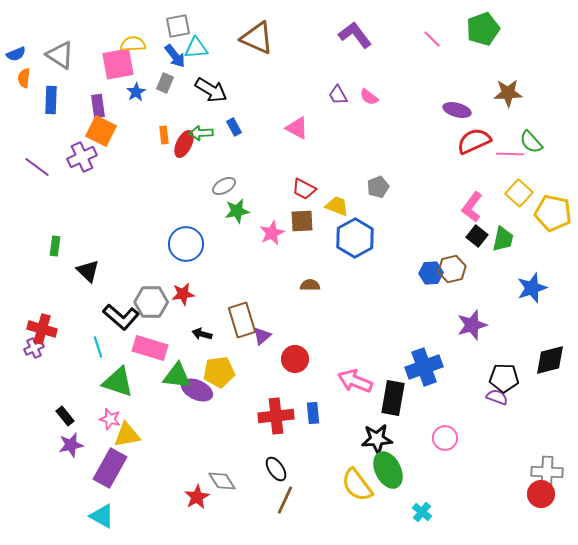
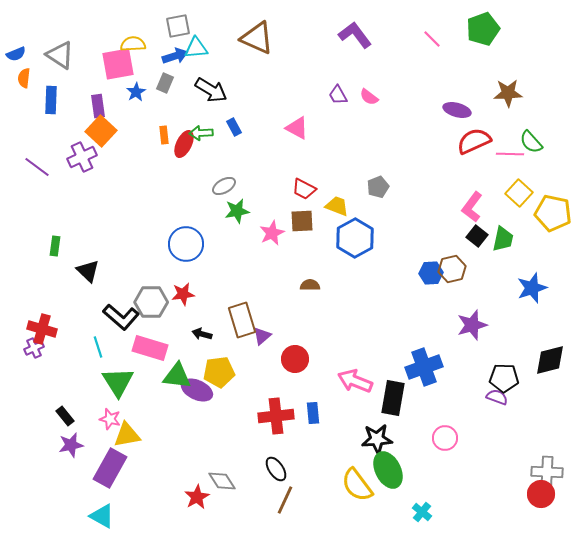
blue arrow at (175, 56): rotated 70 degrees counterclockwise
orange square at (101, 131): rotated 16 degrees clockwise
green triangle at (118, 382): rotated 40 degrees clockwise
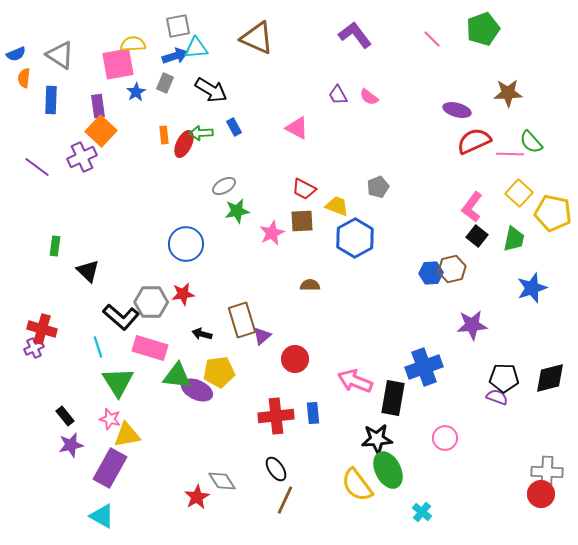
green trapezoid at (503, 239): moved 11 px right
purple star at (472, 325): rotated 12 degrees clockwise
black diamond at (550, 360): moved 18 px down
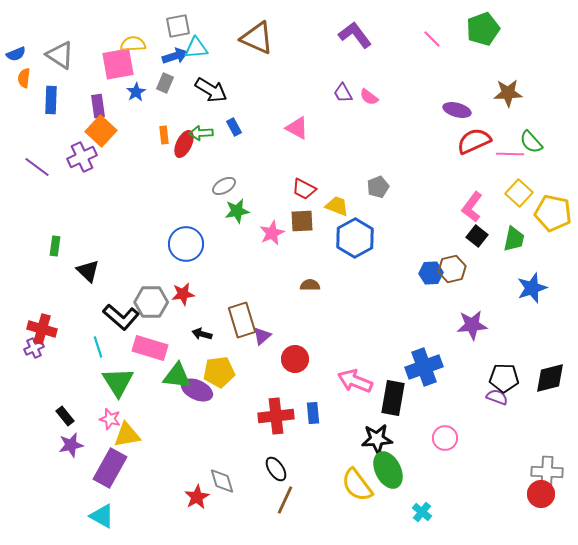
purple trapezoid at (338, 95): moved 5 px right, 2 px up
gray diamond at (222, 481): rotated 16 degrees clockwise
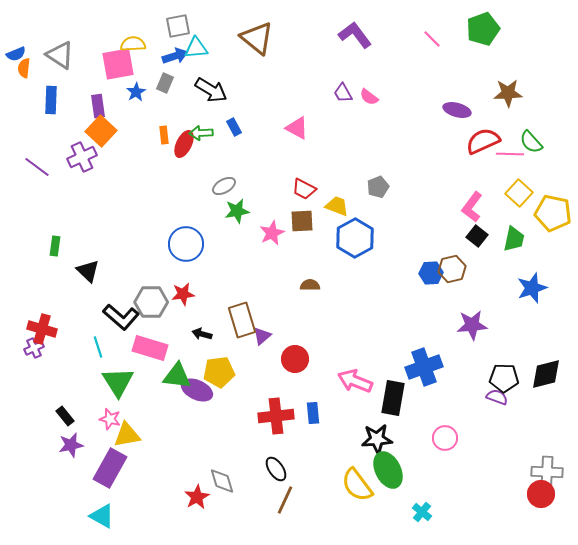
brown triangle at (257, 38): rotated 15 degrees clockwise
orange semicircle at (24, 78): moved 10 px up
red semicircle at (474, 141): moved 9 px right
black diamond at (550, 378): moved 4 px left, 4 px up
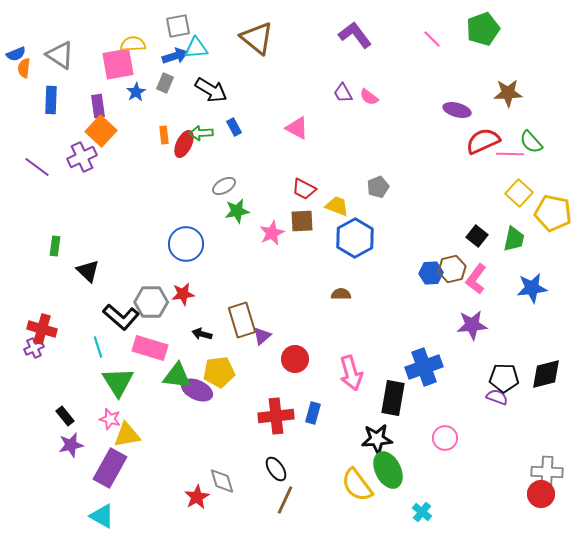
pink L-shape at (472, 207): moved 4 px right, 72 px down
brown semicircle at (310, 285): moved 31 px right, 9 px down
blue star at (532, 288): rotated 12 degrees clockwise
pink arrow at (355, 381): moved 4 px left, 8 px up; rotated 128 degrees counterclockwise
blue rectangle at (313, 413): rotated 20 degrees clockwise
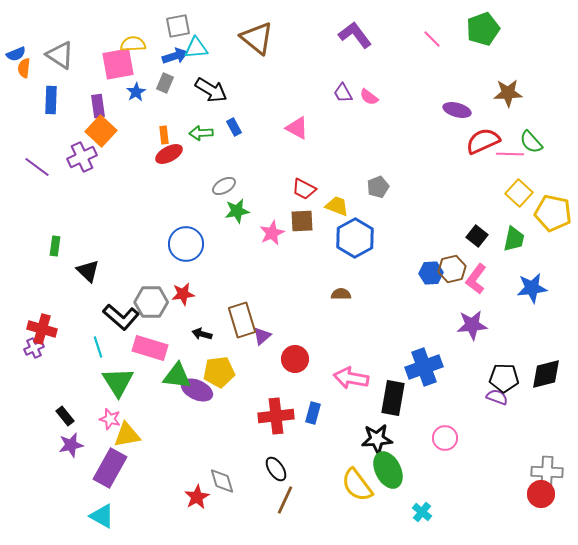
red ellipse at (184, 144): moved 15 px left, 10 px down; rotated 36 degrees clockwise
pink arrow at (351, 373): moved 5 px down; rotated 116 degrees clockwise
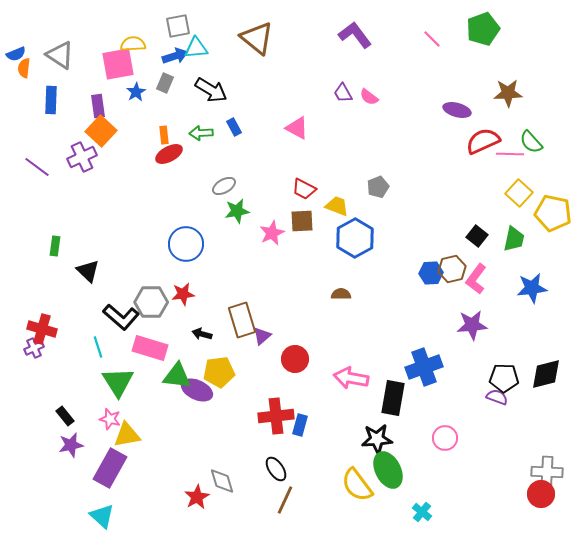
blue rectangle at (313, 413): moved 13 px left, 12 px down
cyan triangle at (102, 516): rotated 12 degrees clockwise
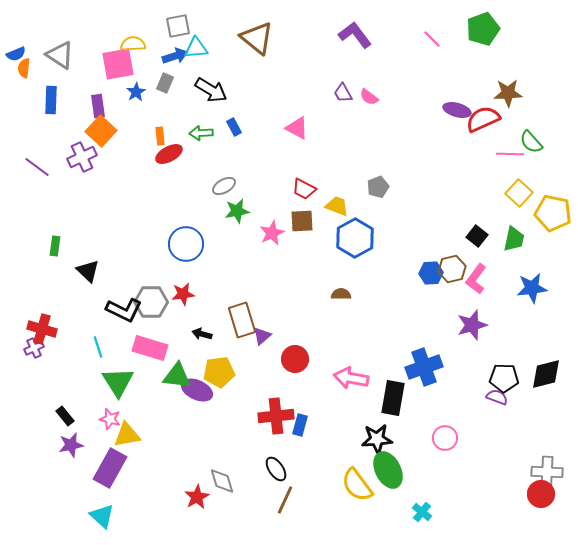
orange rectangle at (164, 135): moved 4 px left, 1 px down
red semicircle at (483, 141): moved 22 px up
black L-shape at (121, 317): moved 3 px right, 7 px up; rotated 15 degrees counterclockwise
purple star at (472, 325): rotated 12 degrees counterclockwise
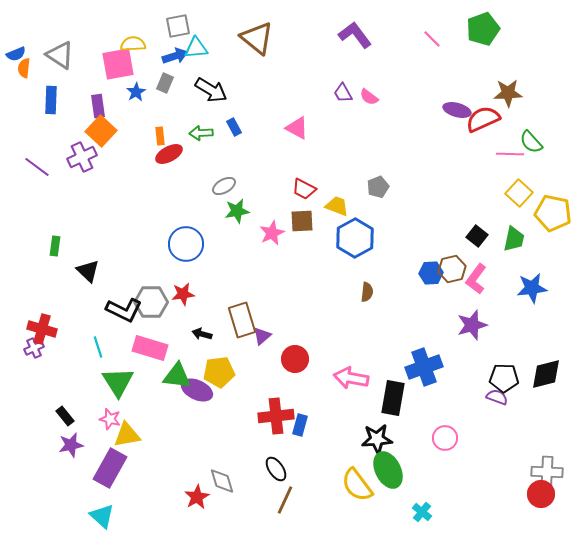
brown semicircle at (341, 294): moved 26 px right, 2 px up; rotated 96 degrees clockwise
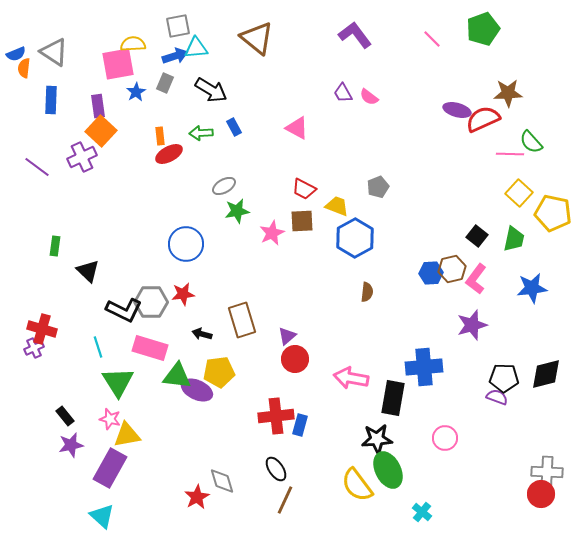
gray triangle at (60, 55): moved 6 px left, 3 px up
purple triangle at (262, 336): moved 25 px right
blue cross at (424, 367): rotated 15 degrees clockwise
